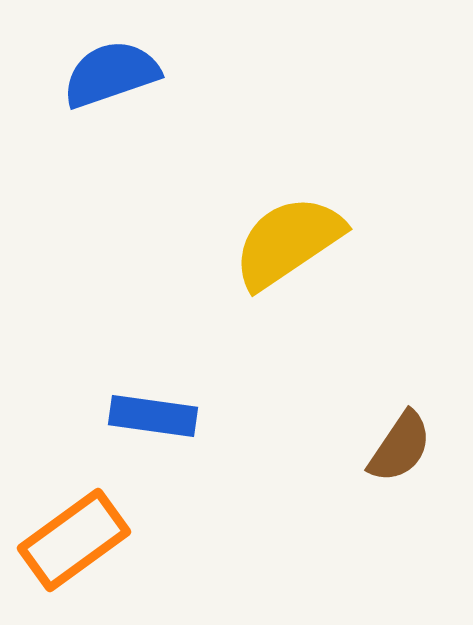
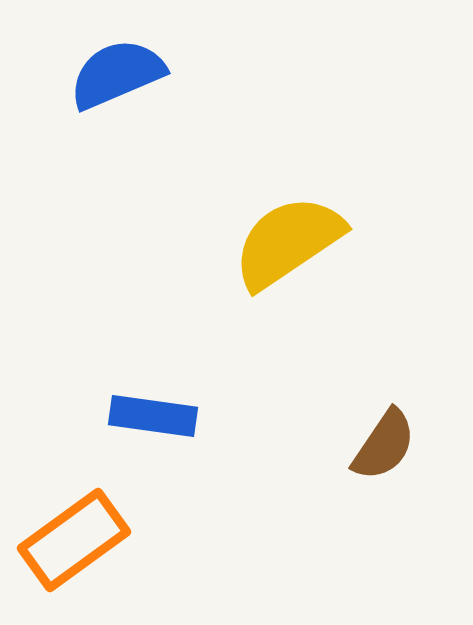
blue semicircle: moved 6 px right; rotated 4 degrees counterclockwise
brown semicircle: moved 16 px left, 2 px up
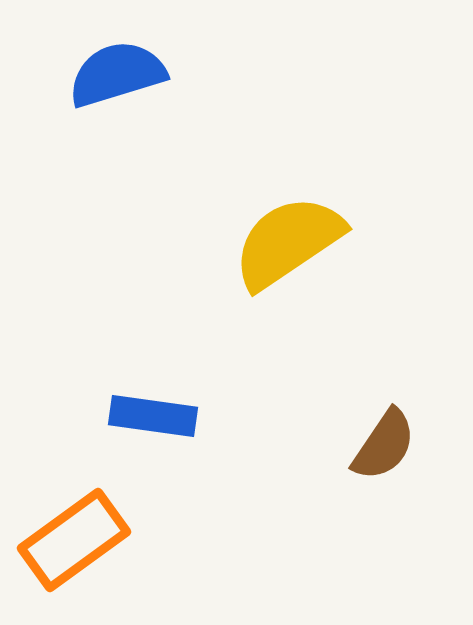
blue semicircle: rotated 6 degrees clockwise
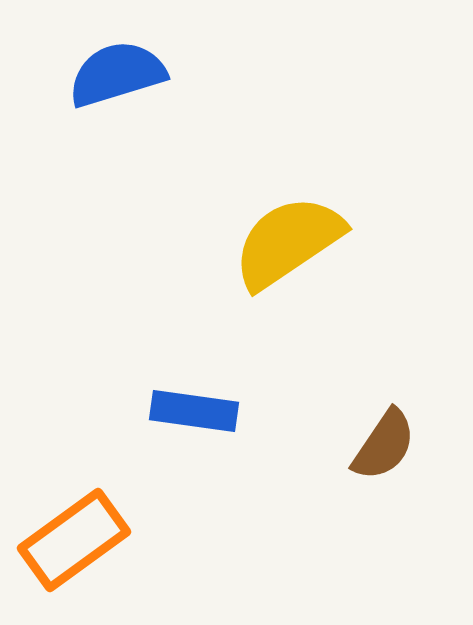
blue rectangle: moved 41 px right, 5 px up
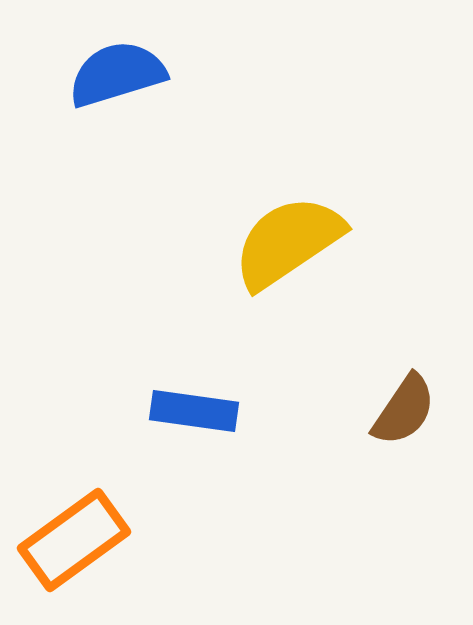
brown semicircle: moved 20 px right, 35 px up
